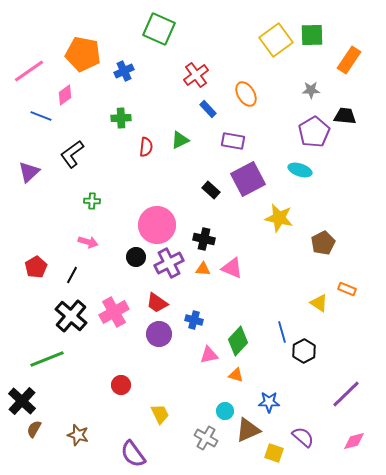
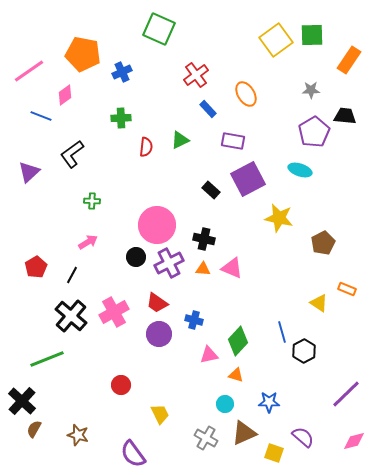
blue cross at (124, 71): moved 2 px left, 1 px down
pink arrow at (88, 242): rotated 48 degrees counterclockwise
cyan circle at (225, 411): moved 7 px up
brown triangle at (248, 430): moved 4 px left, 3 px down
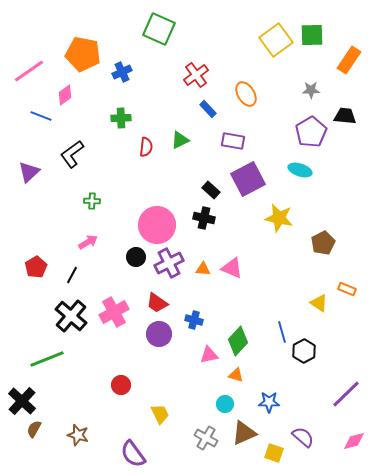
purple pentagon at (314, 132): moved 3 px left
black cross at (204, 239): moved 21 px up
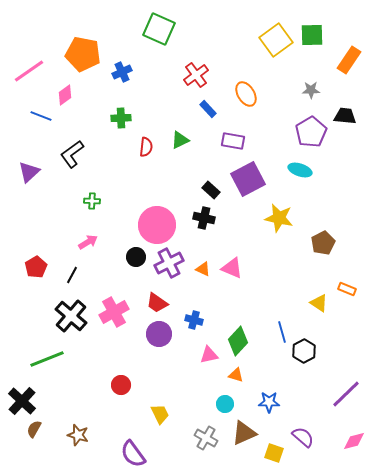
orange triangle at (203, 269): rotated 21 degrees clockwise
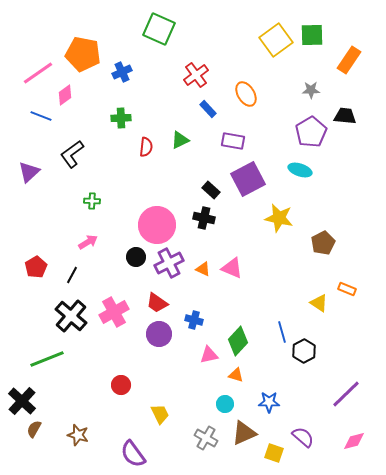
pink line at (29, 71): moved 9 px right, 2 px down
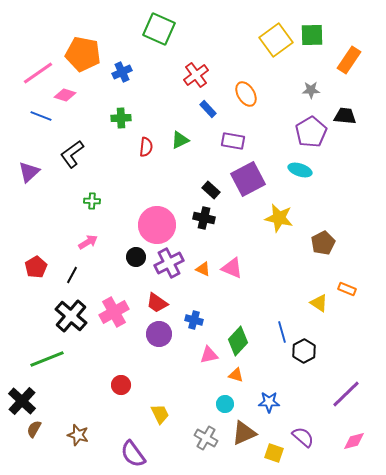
pink diamond at (65, 95): rotated 55 degrees clockwise
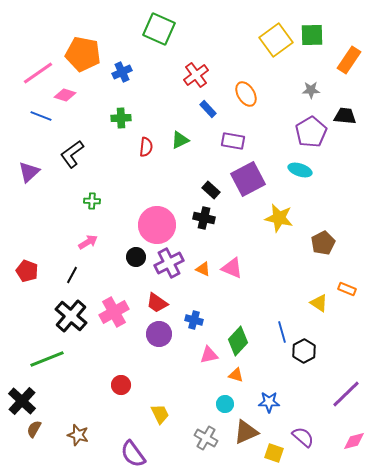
red pentagon at (36, 267): moved 9 px left, 4 px down; rotated 20 degrees counterclockwise
brown triangle at (244, 433): moved 2 px right, 1 px up
